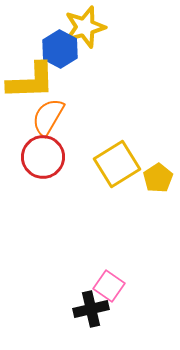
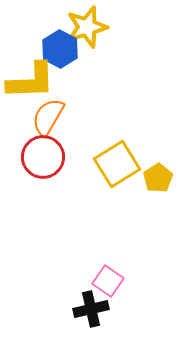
yellow star: moved 2 px right
pink square: moved 1 px left, 5 px up
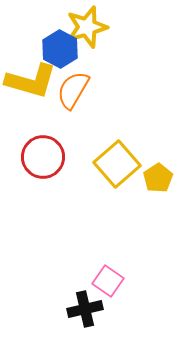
yellow L-shape: rotated 18 degrees clockwise
orange semicircle: moved 25 px right, 27 px up
yellow square: rotated 9 degrees counterclockwise
black cross: moved 6 px left
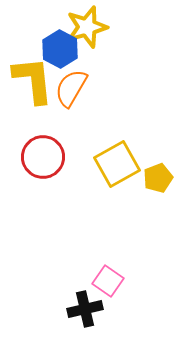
yellow L-shape: moved 2 px right, 1 px up; rotated 112 degrees counterclockwise
orange semicircle: moved 2 px left, 2 px up
yellow square: rotated 12 degrees clockwise
yellow pentagon: rotated 12 degrees clockwise
